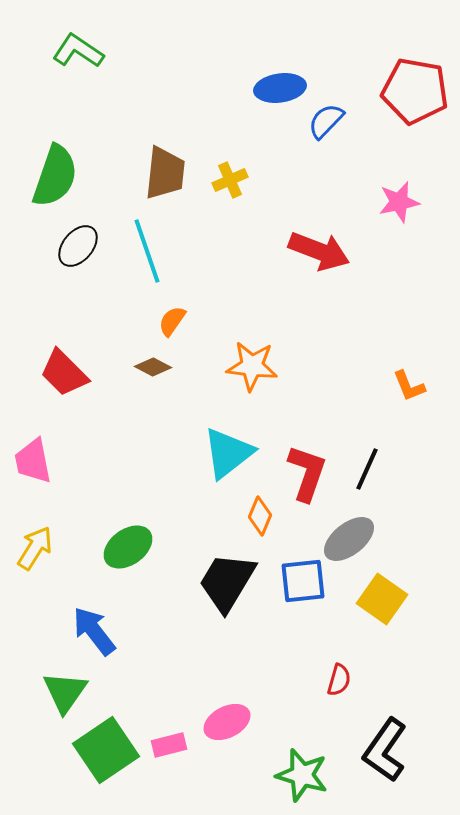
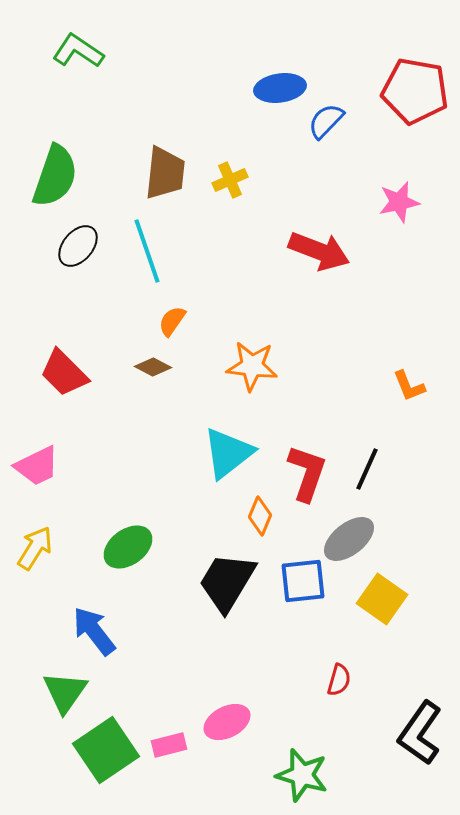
pink trapezoid: moved 4 px right, 5 px down; rotated 105 degrees counterclockwise
black L-shape: moved 35 px right, 17 px up
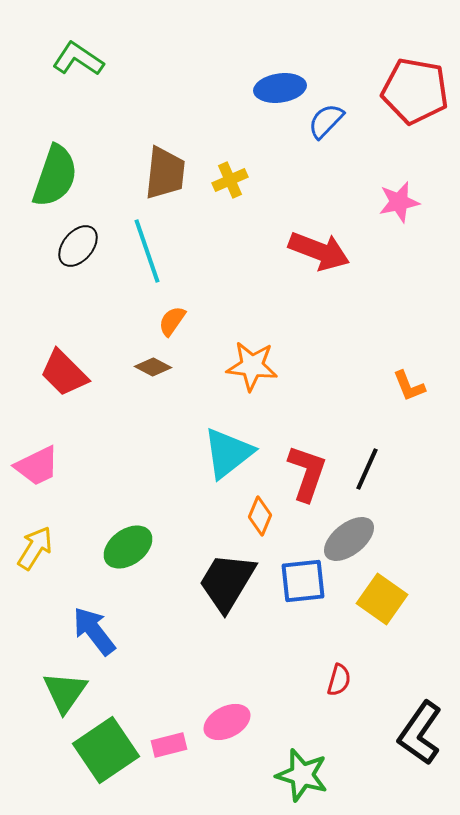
green L-shape: moved 8 px down
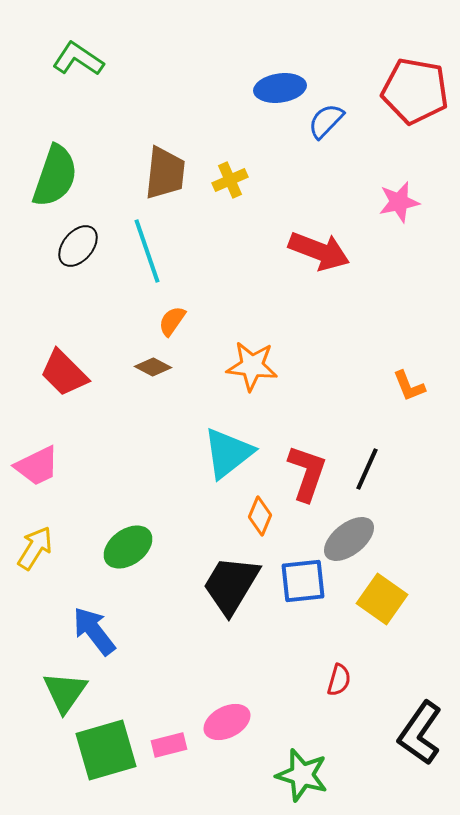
black trapezoid: moved 4 px right, 3 px down
green square: rotated 18 degrees clockwise
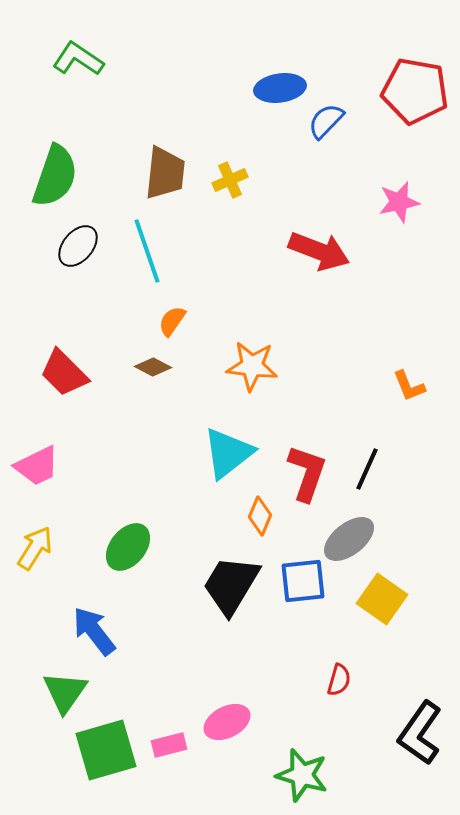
green ellipse: rotated 15 degrees counterclockwise
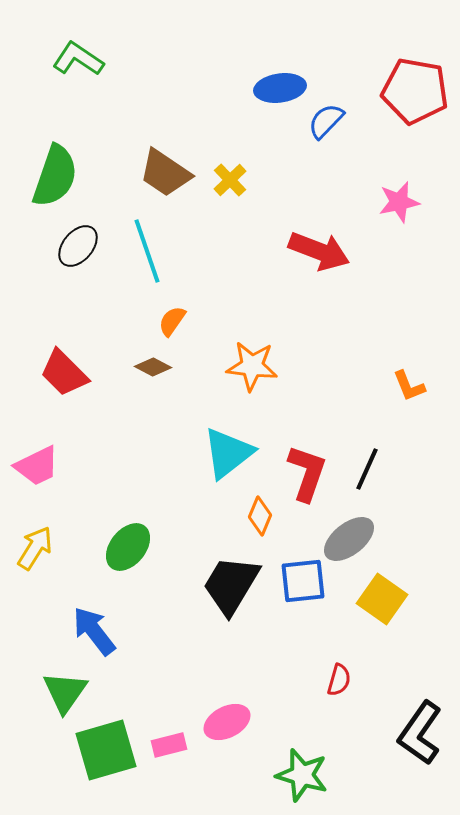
brown trapezoid: rotated 118 degrees clockwise
yellow cross: rotated 20 degrees counterclockwise
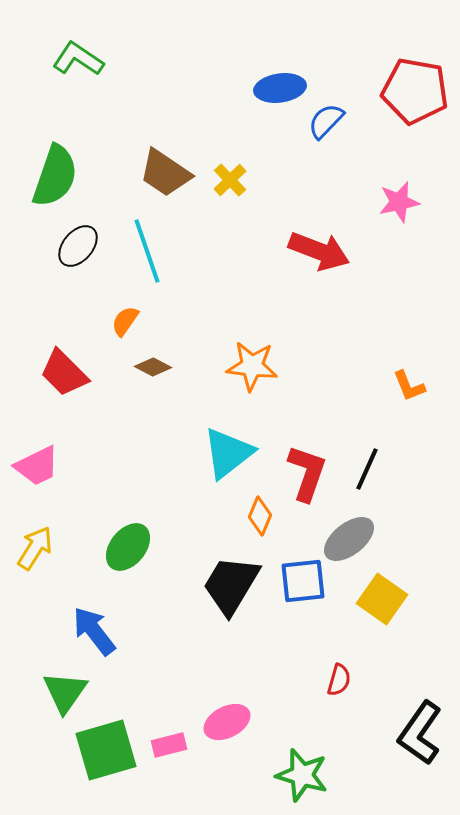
orange semicircle: moved 47 px left
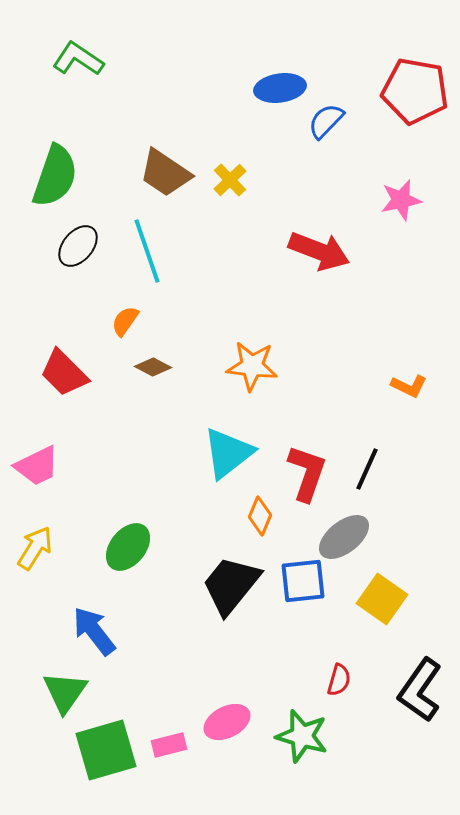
pink star: moved 2 px right, 2 px up
orange L-shape: rotated 42 degrees counterclockwise
gray ellipse: moved 5 px left, 2 px up
black trapezoid: rotated 8 degrees clockwise
black L-shape: moved 43 px up
green star: moved 39 px up
